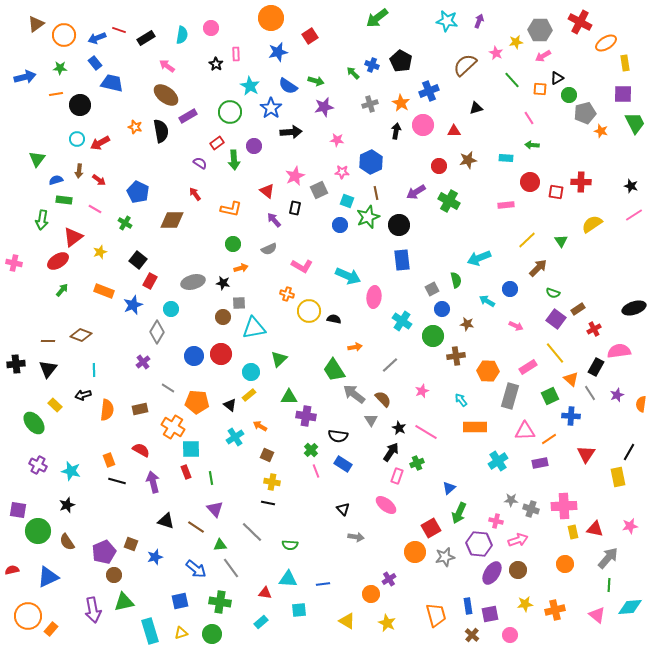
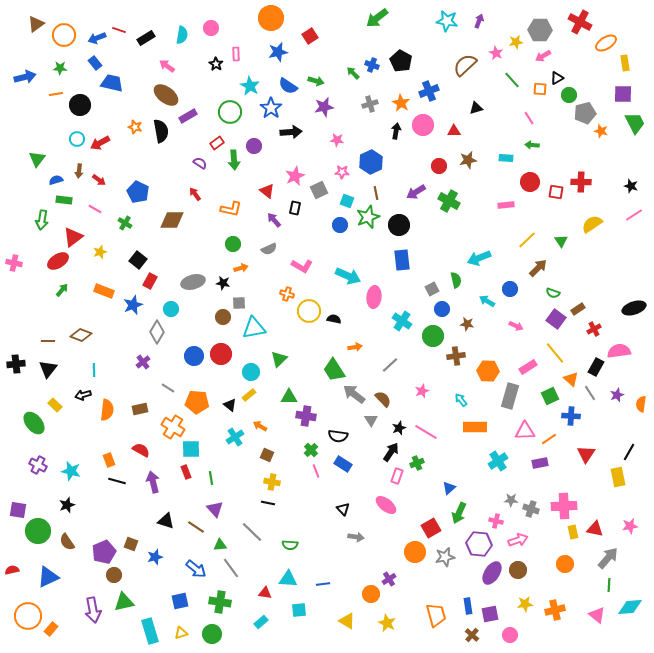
black star at (399, 428): rotated 24 degrees clockwise
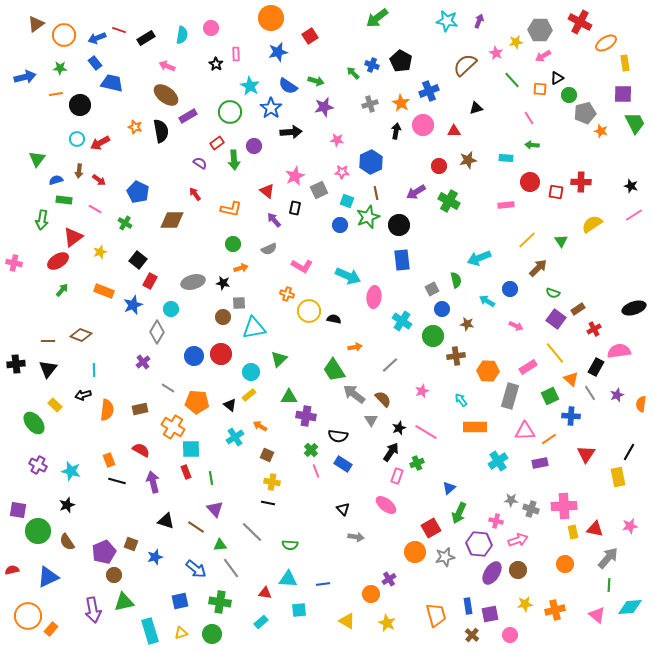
pink arrow at (167, 66): rotated 14 degrees counterclockwise
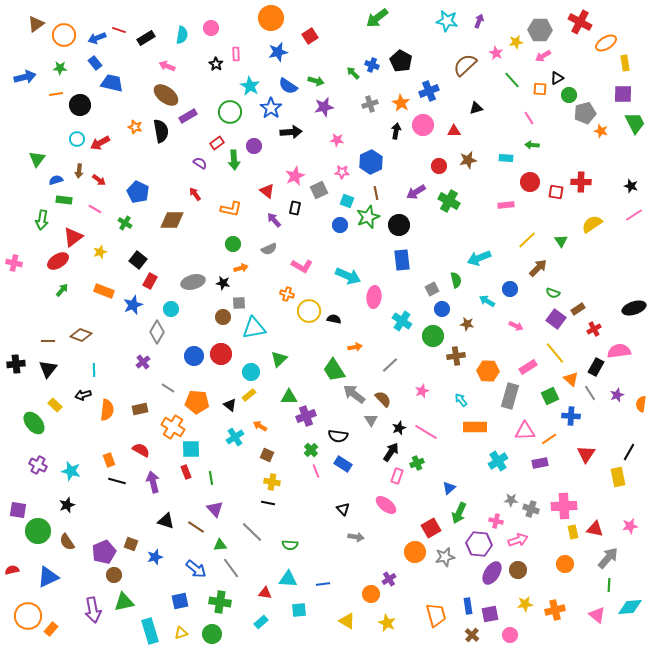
purple cross at (306, 416): rotated 30 degrees counterclockwise
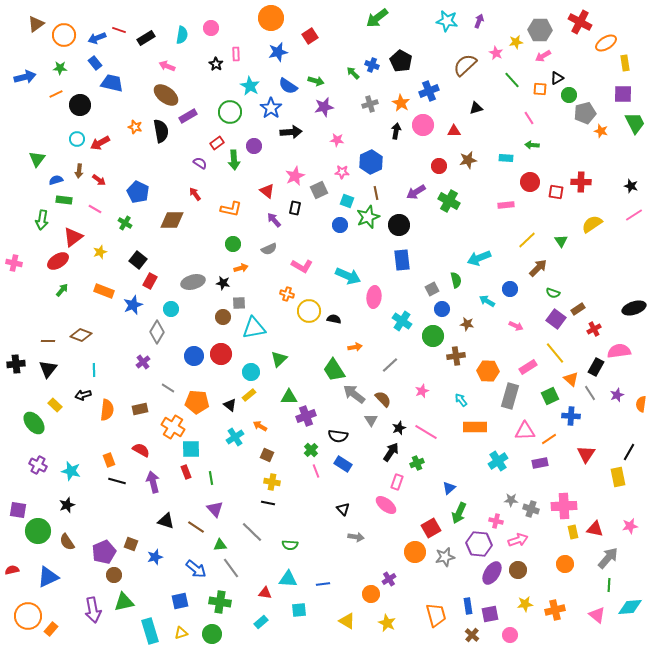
orange line at (56, 94): rotated 16 degrees counterclockwise
pink rectangle at (397, 476): moved 6 px down
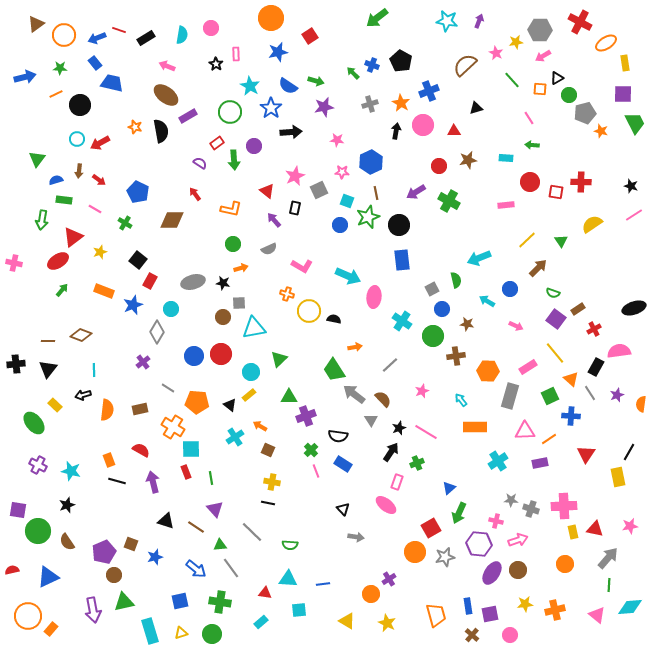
brown square at (267, 455): moved 1 px right, 5 px up
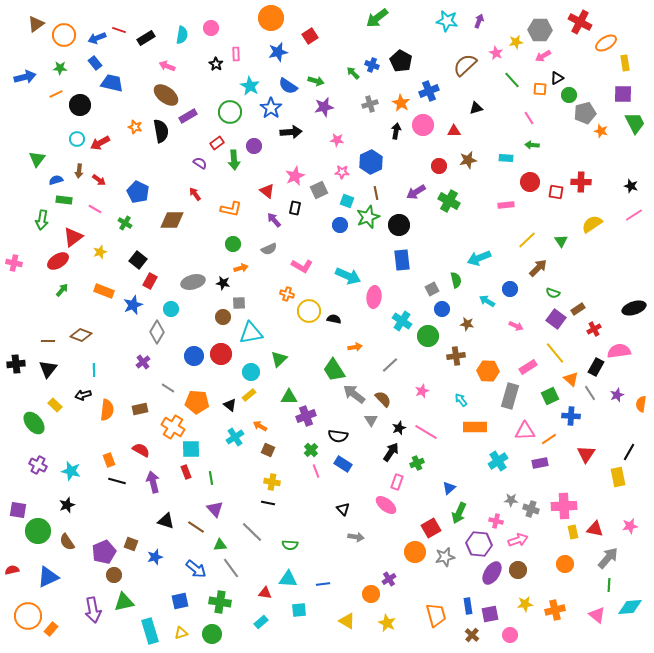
cyan triangle at (254, 328): moved 3 px left, 5 px down
green circle at (433, 336): moved 5 px left
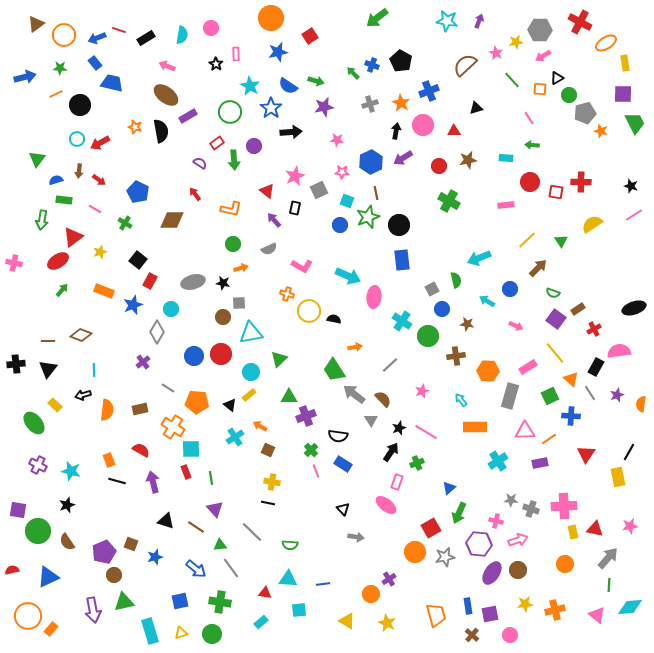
purple arrow at (416, 192): moved 13 px left, 34 px up
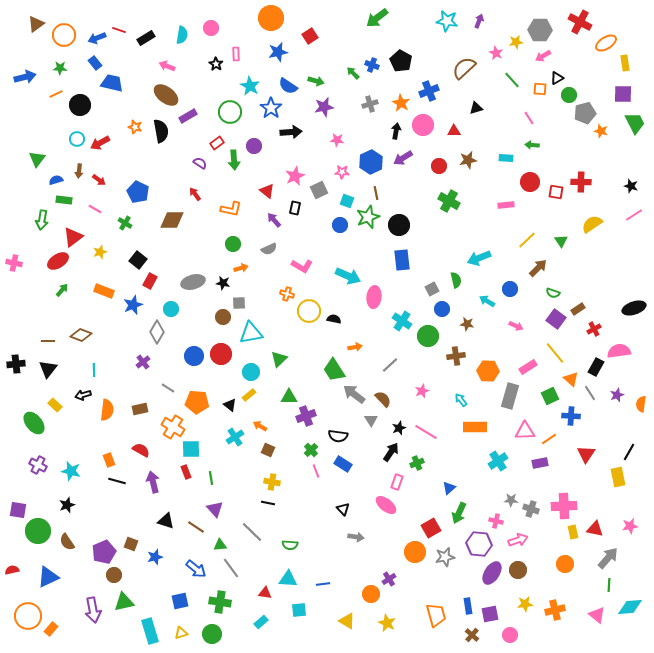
brown semicircle at (465, 65): moved 1 px left, 3 px down
